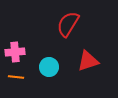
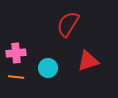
pink cross: moved 1 px right, 1 px down
cyan circle: moved 1 px left, 1 px down
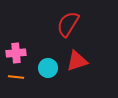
red triangle: moved 11 px left
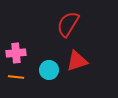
cyan circle: moved 1 px right, 2 px down
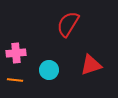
red triangle: moved 14 px right, 4 px down
orange line: moved 1 px left, 3 px down
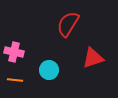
pink cross: moved 2 px left, 1 px up; rotated 18 degrees clockwise
red triangle: moved 2 px right, 7 px up
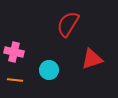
red triangle: moved 1 px left, 1 px down
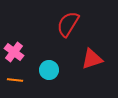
pink cross: rotated 24 degrees clockwise
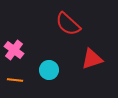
red semicircle: rotated 80 degrees counterclockwise
pink cross: moved 2 px up
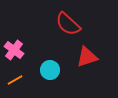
red triangle: moved 5 px left, 2 px up
cyan circle: moved 1 px right
orange line: rotated 35 degrees counterclockwise
